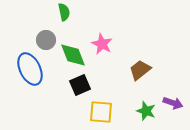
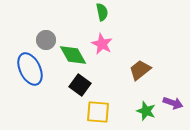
green semicircle: moved 38 px right
green diamond: rotated 8 degrees counterclockwise
black square: rotated 30 degrees counterclockwise
yellow square: moved 3 px left
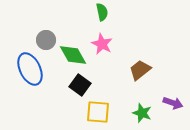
green star: moved 4 px left, 2 px down
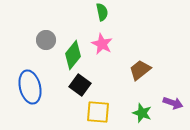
green diamond: rotated 68 degrees clockwise
blue ellipse: moved 18 px down; rotated 12 degrees clockwise
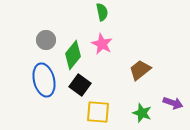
blue ellipse: moved 14 px right, 7 px up
